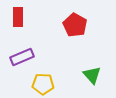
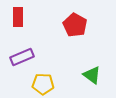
green triangle: rotated 12 degrees counterclockwise
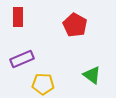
purple rectangle: moved 2 px down
